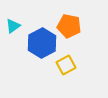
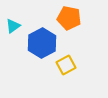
orange pentagon: moved 8 px up
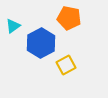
blue hexagon: moved 1 px left
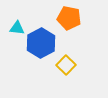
cyan triangle: moved 4 px right, 2 px down; rotated 42 degrees clockwise
yellow square: rotated 18 degrees counterclockwise
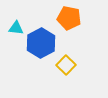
cyan triangle: moved 1 px left
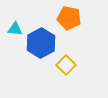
cyan triangle: moved 1 px left, 1 px down
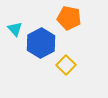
cyan triangle: rotated 42 degrees clockwise
